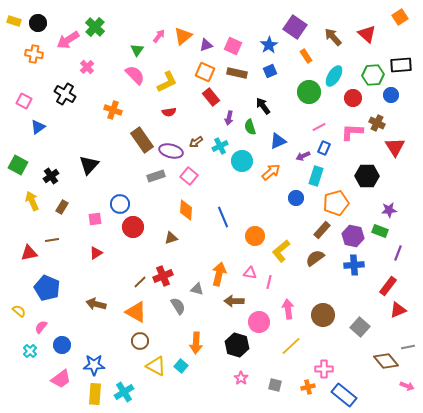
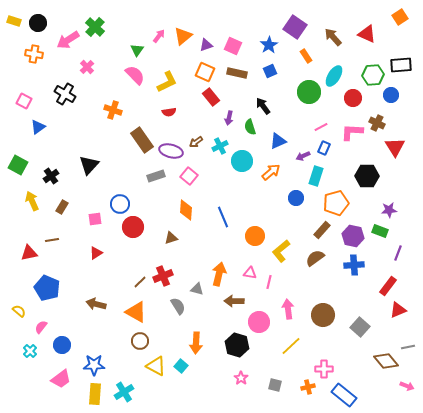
red triangle at (367, 34): rotated 18 degrees counterclockwise
pink line at (319, 127): moved 2 px right
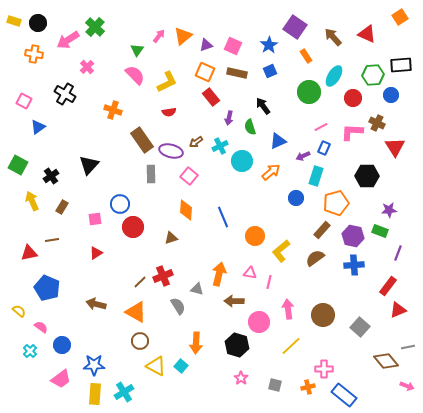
gray rectangle at (156, 176): moved 5 px left, 2 px up; rotated 72 degrees counterclockwise
pink semicircle at (41, 327): rotated 88 degrees clockwise
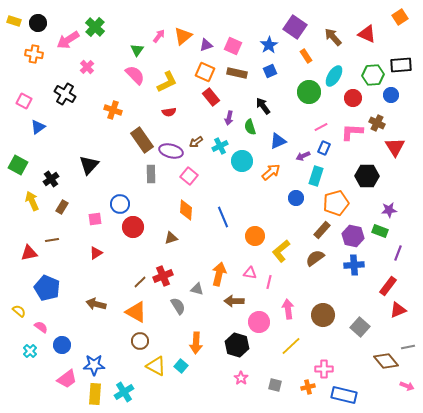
black cross at (51, 176): moved 3 px down
pink trapezoid at (61, 379): moved 6 px right
blue rectangle at (344, 395): rotated 25 degrees counterclockwise
